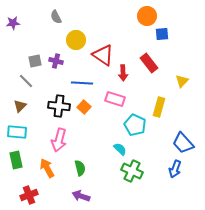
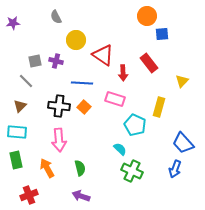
pink arrow: rotated 20 degrees counterclockwise
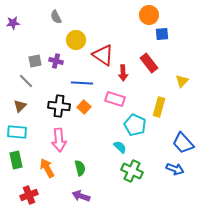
orange circle: moved 2 px right, 1 px up
cyan semicircle: moved 2 px up
blue arrow: rotated 90 degrees counterclockwise
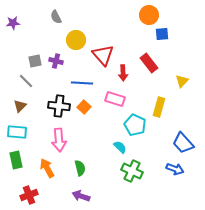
red triangle: rotated 15 degrees clockwise
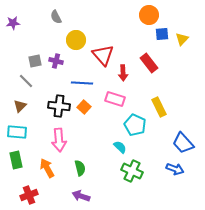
yellow triangle: moved 42 px up
yellow rectangle: rotated 42 degrees counterclockwise
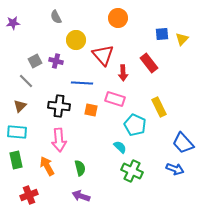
orange circle: moved 31 px left, 3 px down
gray square: rotated 16 degrees counterclockwise
orange square: moved 7 px right, 3 px down; rotated 32 degrees counterclockwise
orange arrow: moved 2 px up
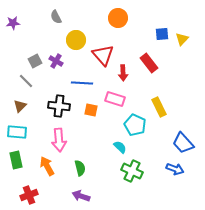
purple cross: rotated 16 degrees clockwise
